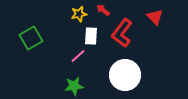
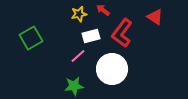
red triangle: rotated 12 degrees counterclockwise
white rectangle: rotated 72 degrees clockwise
white circle: moved 13 px left, 6 px up
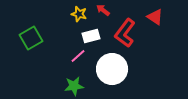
yellow star: rotated 28 degrees clockwise
red L-shape: moved 3 px right
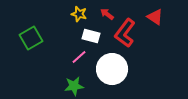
red arrow: moved 4 px right, 4 px down
white rectangle: rotated 30 degrees clockwise
pink line: moved 1 px right, 1 px down
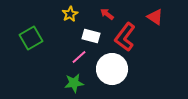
yellow star: moved 9 px left; rotated 28 degrees clockwise
red L-shape: moved 4 px down
green star: moved 3 px up
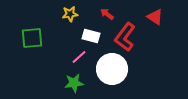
yellow star: rotated 21 degrees clockwise
green square: moved 1 px right; rotated 25 degrees clockwise
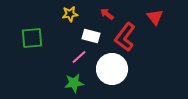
red triangle: rotated 18 degrees clockwise
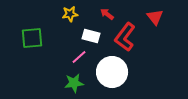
white circle: moved 3 px down
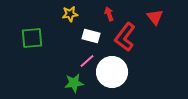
red arrow: moved 2 px right; rotated 32 degrees clockwise
pink line: moved 8 px right, 4 px down
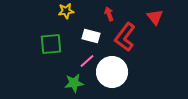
yellow star: moved 4 px left, 3 px up
green square: moved 19 px right, 6 px down
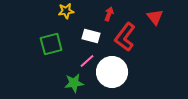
red arrow: rotated 40 degrees clockwise
green square: rotated 10 degrees counterclockwise
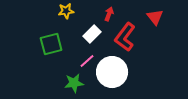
white rectangle: moved 1 px right, 2 px up; rotated 60 degrees counterclockwise
